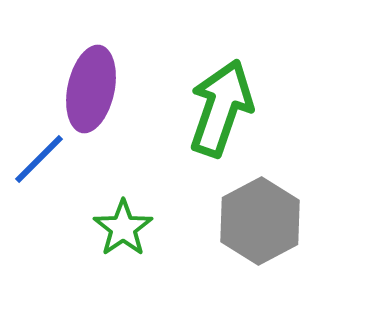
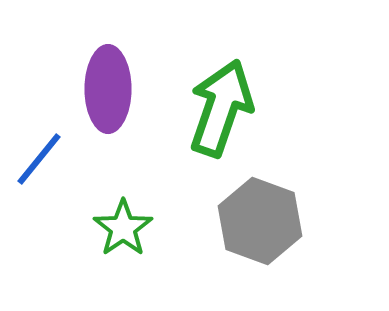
purple ellipse: moved 17 px right; rotated 12 degrees counterclockwise
blue line: rotated 6 degrees counterclockwise
gray hexagon: rotated 12 degrees counterclockwise
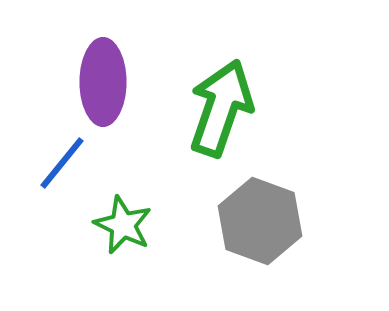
purple ellipse: moved 5 px left, 7 px up
blue line: moved 23 px right, 4 px down
green star: moved 3 px up; rotated 12 degrees counterclockwise
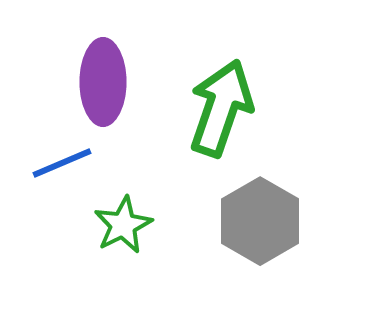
blue line: rotated 28 degrees clockwise
gray hexagon: rotated 10 degrees clockwise
green star: rotated 20 degrees clockwise
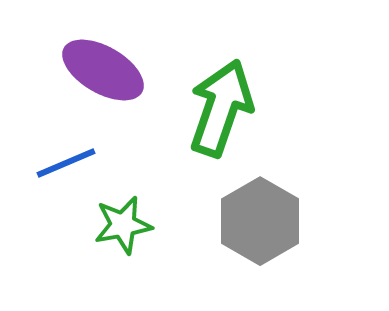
purple ellipse: moved 12 px up; rotated 60 degrees counterclockwise
blue line: moved 4 px right
green star: rotated 16 degrees clockwise
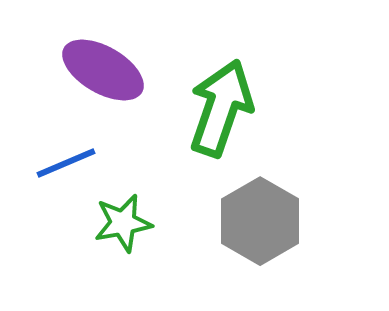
green star: moved 2 px up
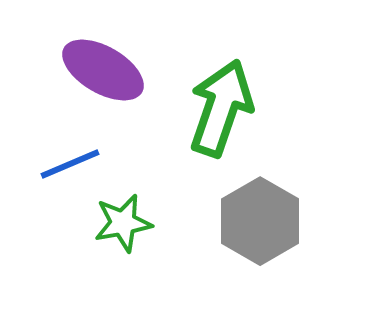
blue line: moved 4 px right, 1 px down
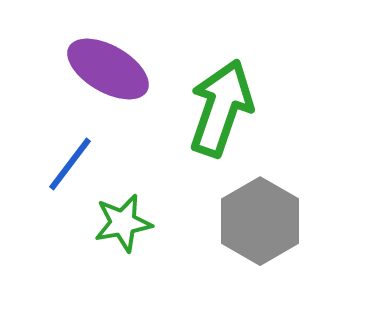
purple ellipse: moved 5 px right, 1 px up
blue line: rotated 30 degrees counterclockwise
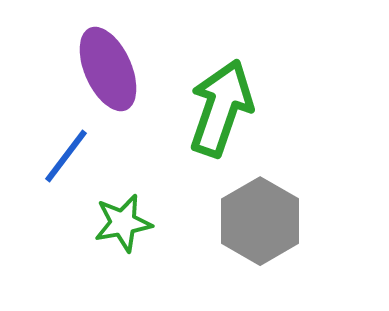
purple ellipse: rotated 36 degrees clockwise
blue line: moved 4 px left, 8 px up
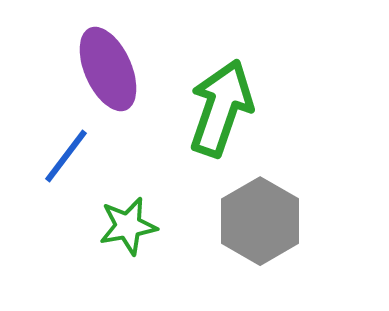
green star: moved 5 px right, 3 px down
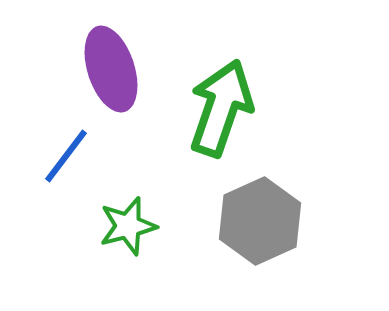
purple ellipse: moved 3 px right; rotated 6 degrees clockwise
gray hexagon: rotated 6 degrees clockwise
green star: rotated 4 degrees counterclockwise
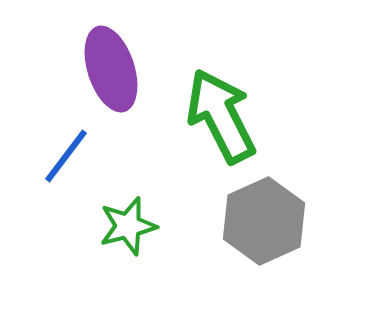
green arrow: moved 8 px down; rotated 46 degrees counterclockwise
gray hexagon: moved 4 px right
